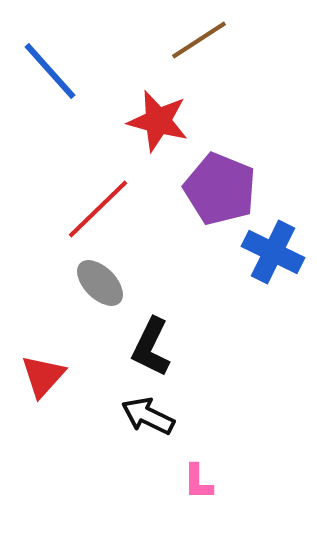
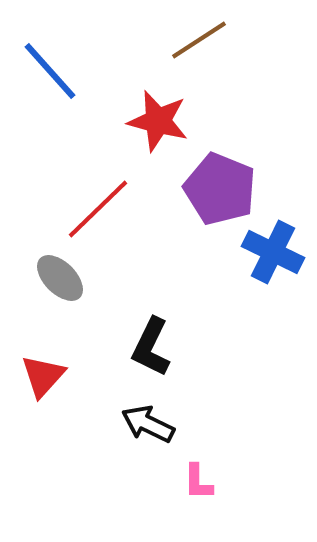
gray ellipse: moved 40 px left, 5 px up
black arrow: moved 8 px down
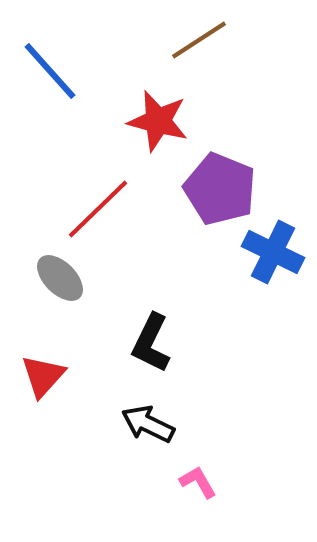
black L-shape: moved 4 px up
pink L-shape: rotated 150 degrees clockwise
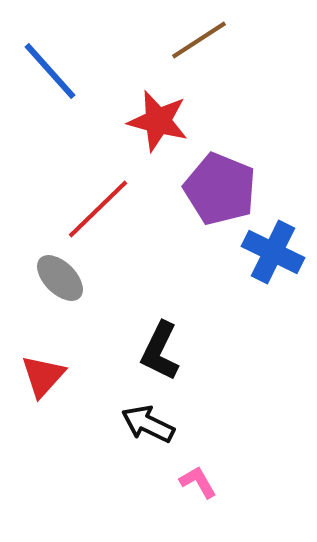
black L-shape: moved 9 px right, 8 px down
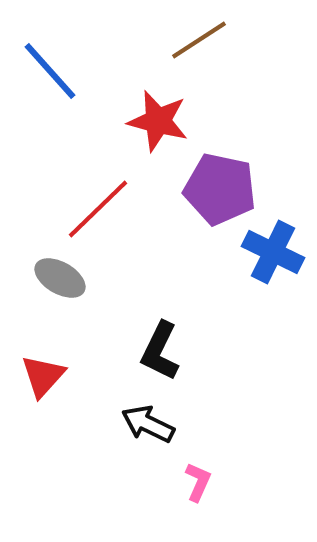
purple pentagon: rotated 10 degrees counterclockwise
gray ellipse: rotated 15 degrees counterclockwise
pink L-shape: rotated 54 degrees clockwise
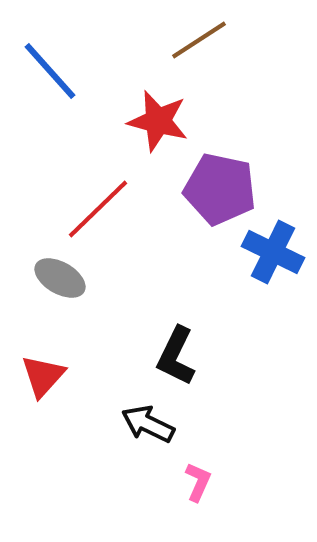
black L-shape: moved 16 px right, 5 px down
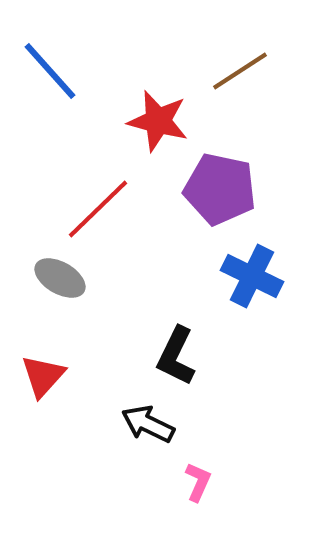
brown line: moved 41 px right, 31 px down
blue cross: moved 21 px left, 24 px down
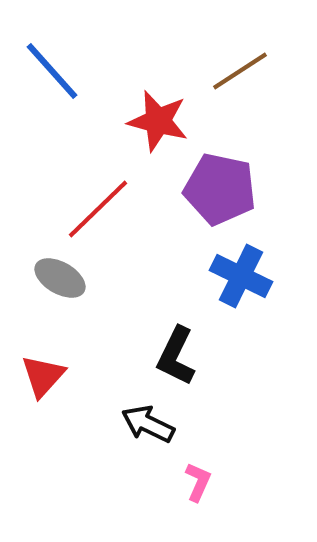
blue line: moved 2 px right
blue cross: moved 11 px left
